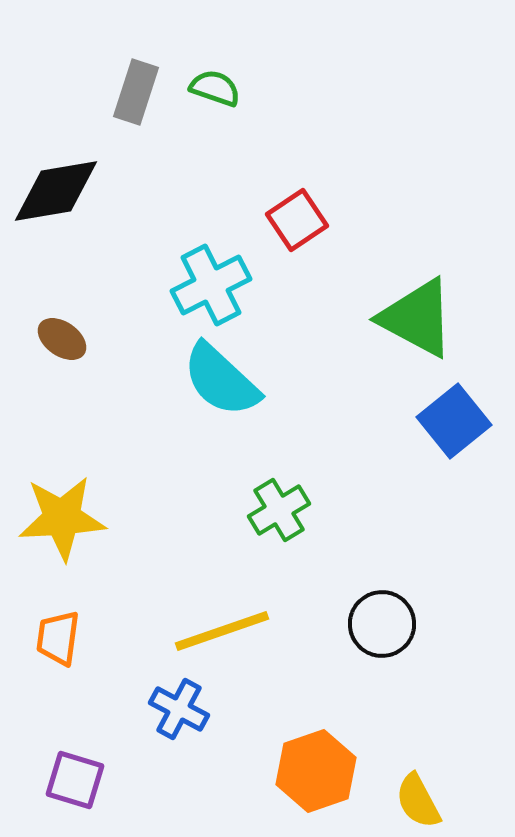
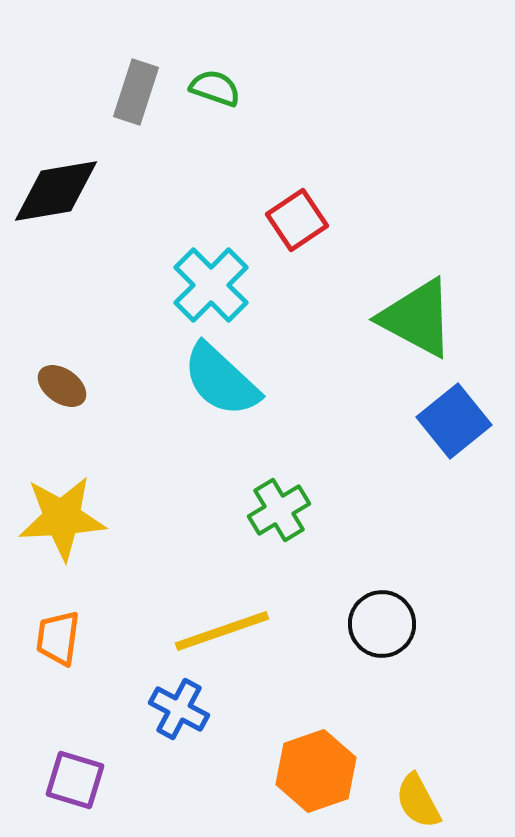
cyan cross: rotated 18 degrees counterclockwise
brown ellipse: moved 47 px down
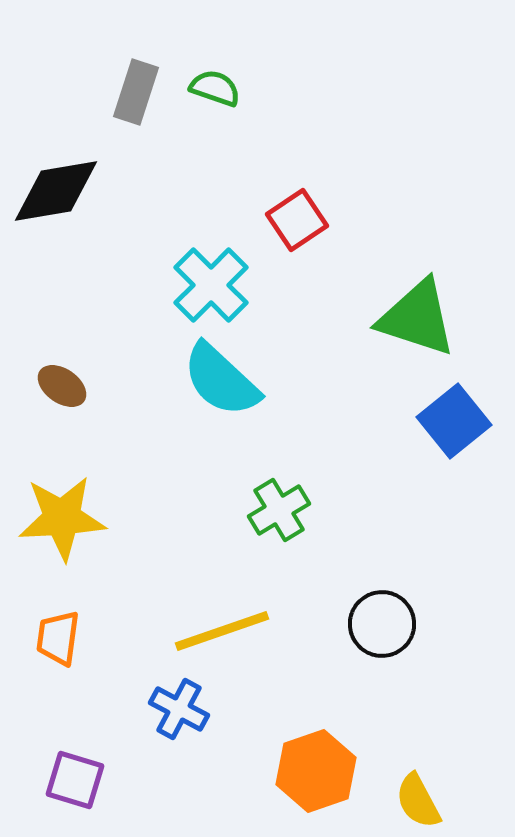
green triangle: rotated 10 degrees counterclockwise
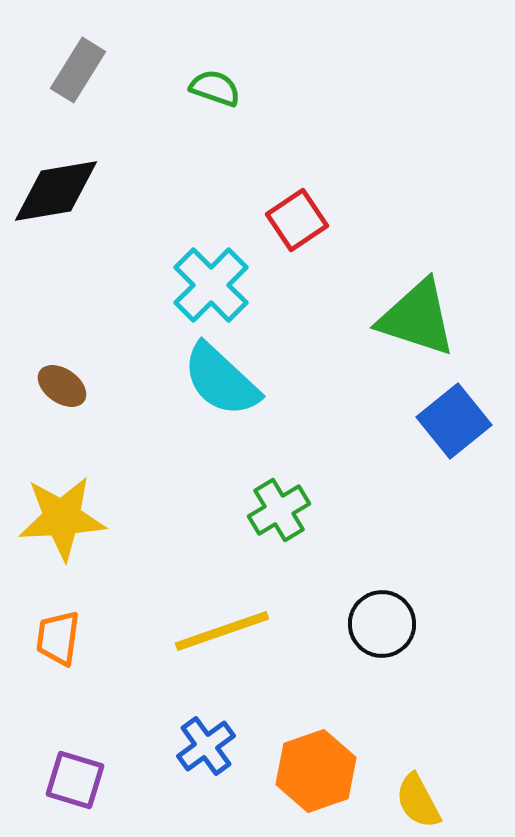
gray rectangle: moved 58 px left, 22 px up; rotated 14 degrees clockwise
blue cross: moved 27 px right, 37 px down; rotated 26 degrees clockwise
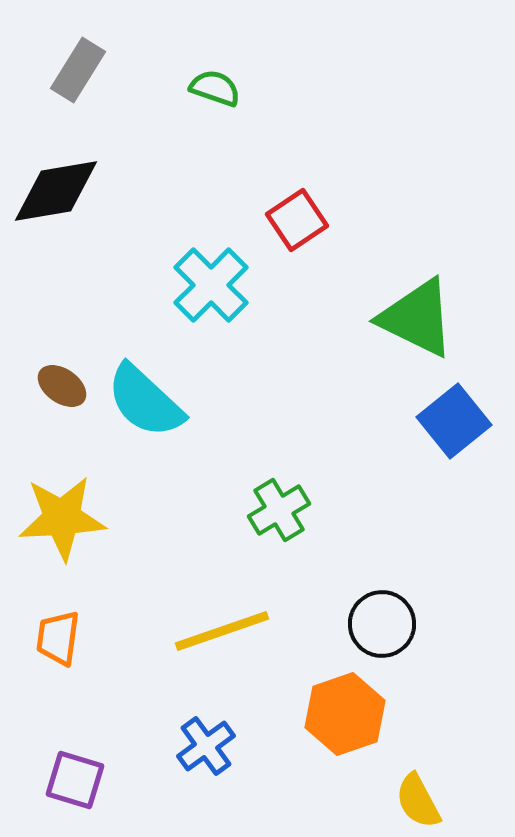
green triangle: rotated 8 degrees clockwise
cyan semicircle: moved 76 px left, 21 px down
orange hexagon: moved 29 px right, 57 px up
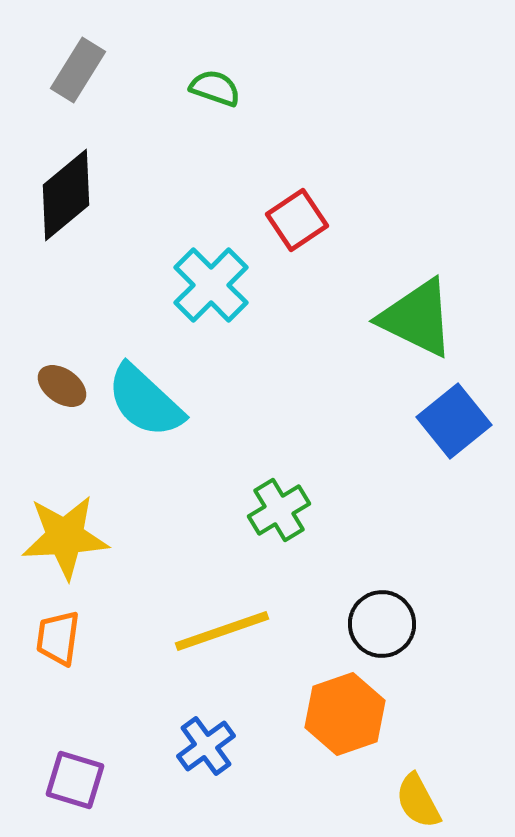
black diamond: moved 10 px right, 4 px down; rotated 30 degrees counterclockwise
yellow star: moved 3 px right, 19 px down
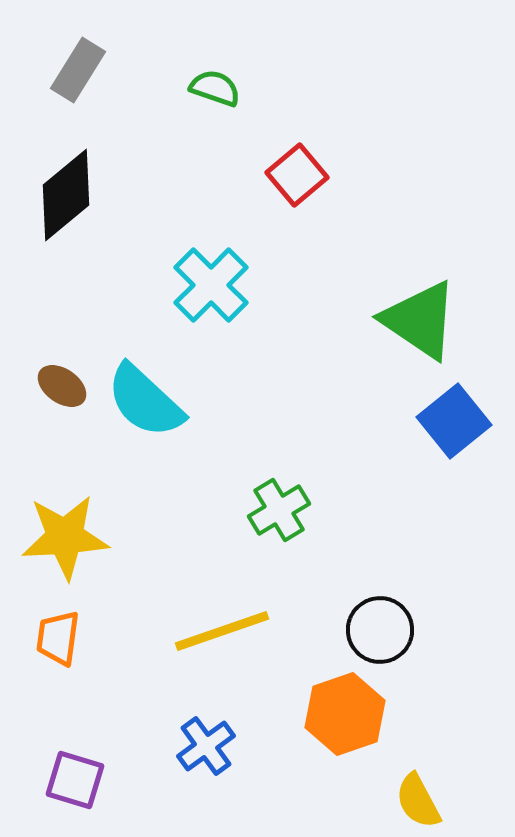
red square: moved 45 px up; rotated 6 degrees counterclockwise
green triangle: moved 3 px right, 2 px down; rotated 8 degrees clockwise
black circle: moved 2 px left, 6 px down
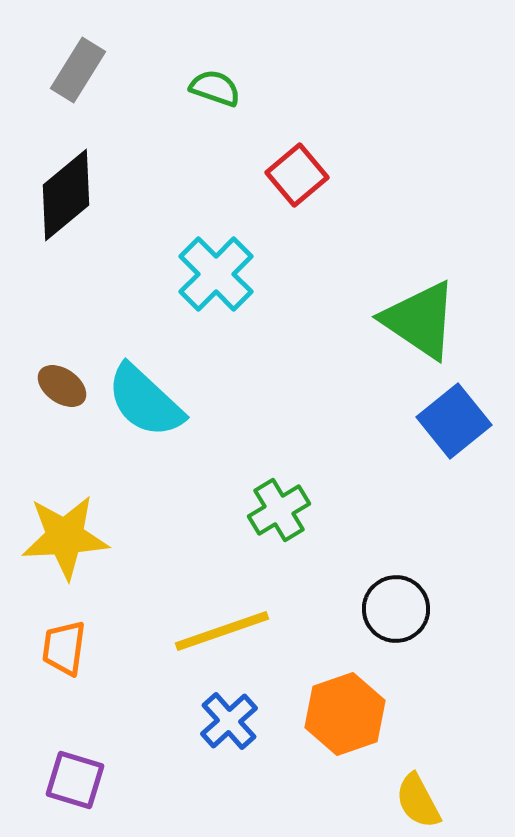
cyan cross: moved 5 px right, 11 px up
black circle: moved 16 px right, 21 px up
orange trapezoid: moved 6 px right, 10 px down
blue cross: moved 23 px right, 25 px up; rotated 6 degrees counterclockwise
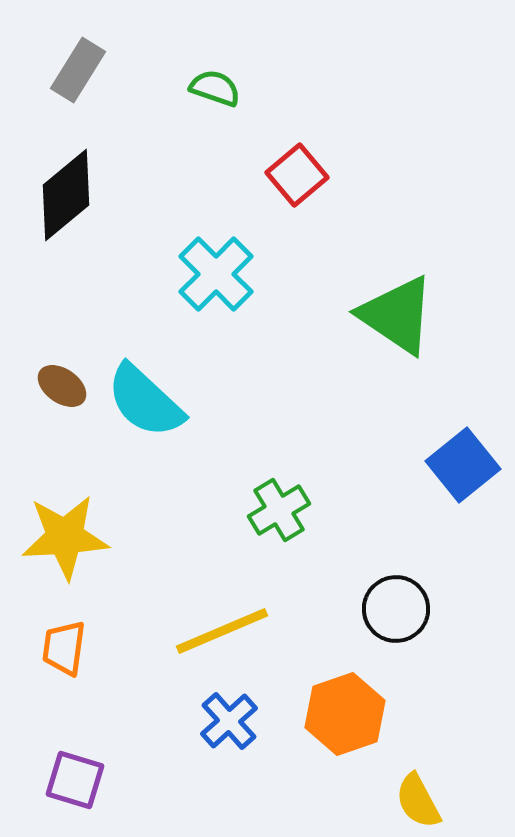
green triangle: moved 23 px left, 5 px up
blue square: moved 9 px right, 44 px down
yellow line: rotated 4 degrees counterclockwise
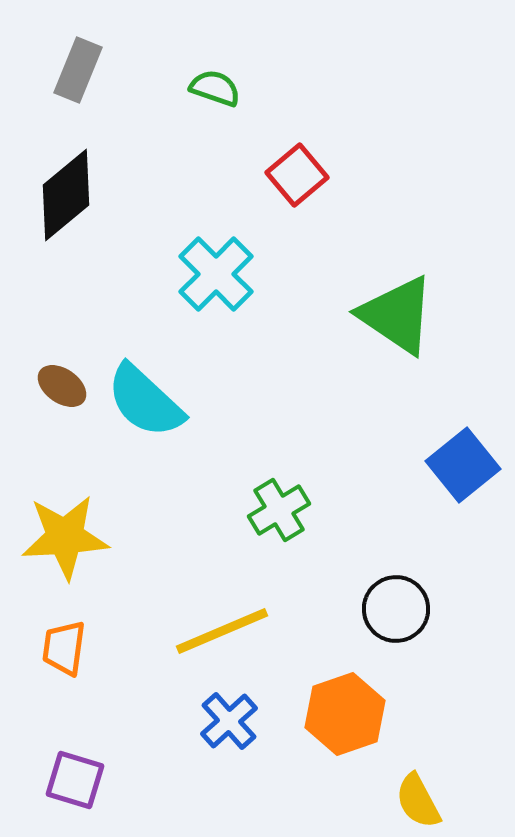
gray rectangle: rotated 10 degrees counterclockwise
